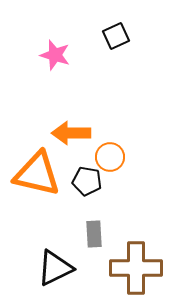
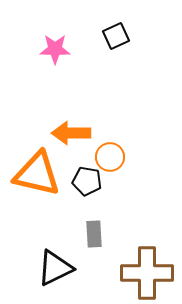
pink star: moved 6 px up; rotated 16 degrees counterclockwise
brown cross: moved 11 px right, 5 px down
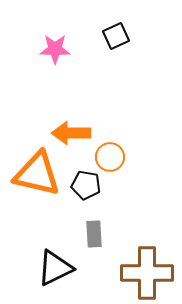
black pentagon: moved 1 px left, 4 px down
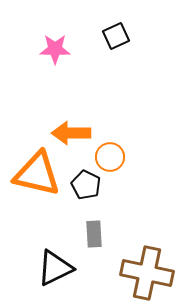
black pentagon: rotated 16 degrees clockwise
brown cross: rotated 12 degrees clockwise
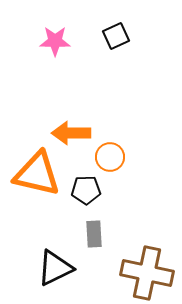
pink star: moved 8 px up
black pentagon: moved 5 px down; rotated 28 degrees counterclockwise
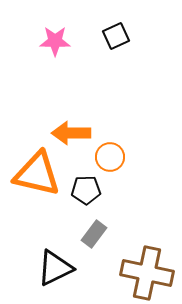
gray rectangle: rotated 40 degrees clockwise
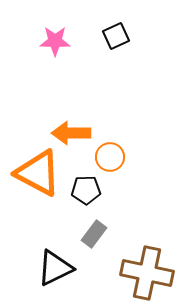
orange triangle: moved 1 px right, 1 px up; rotated 15 degrees clockwise
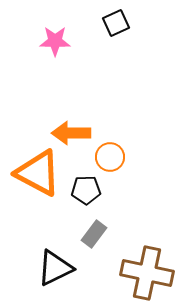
black square: moved 13 px up
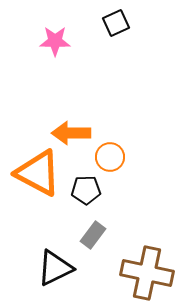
gray rectangle: moved 1 px left, 1 px down
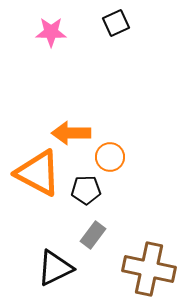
pink star: moved 4 px left, 9 px up
brown cross: moved 2 px right, 4 px up
